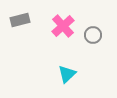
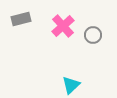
gray rectangle: moved 1 px right, 1 px up
cyan triangle: moved 4 px right, 11 px down
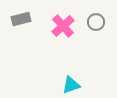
gray circle: moved 3 px right, 13 px up
cyan triangle: rotated 24 degrees clockwise
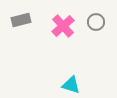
gray rectangle: moved 1 px down
cyan triangle: rotated 36 degrees clockwise
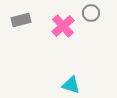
gray circle: moved 5 px left, 9 px up
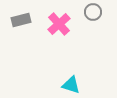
gray circle: moved 2 px right, 1 px up
pink cross: moved 4 px left, 2 px up
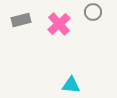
cyan triangle: rotated 12 degrees counterclockwise
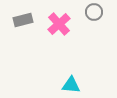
gray circle: moved 1 px right
gray rectangle: moved 2 px right
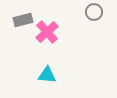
pink cross: moved 12 px left, 8 px down
cyan triangle: moved 24 px left, 10 px up
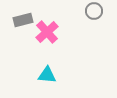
gray circle: moved 1 px up
